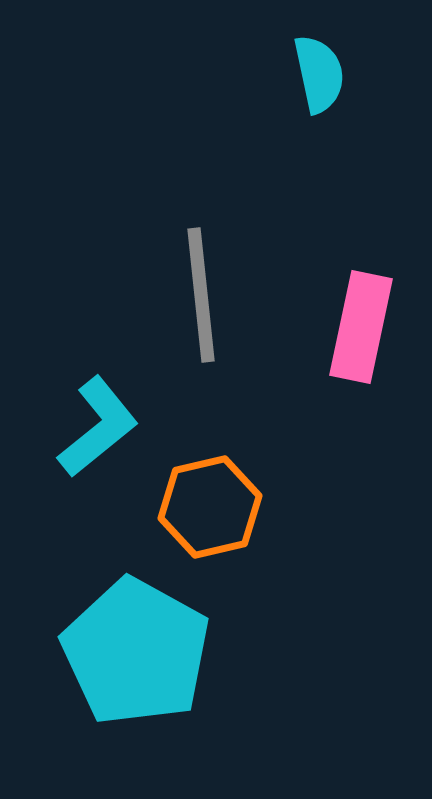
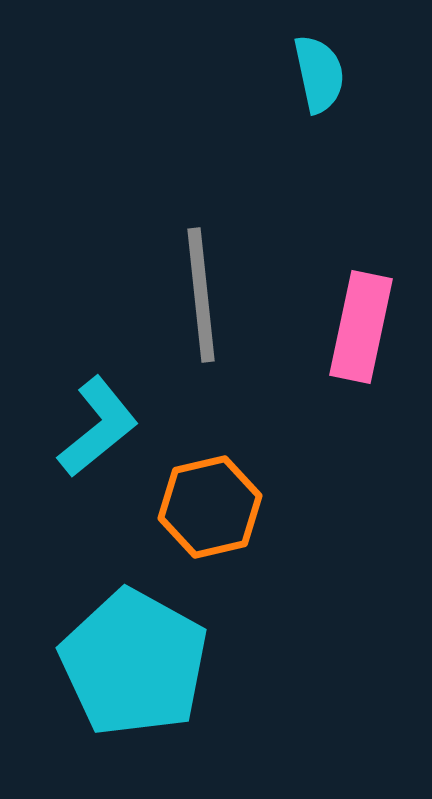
cyan pentagon: moved 2 px left, 11 px down
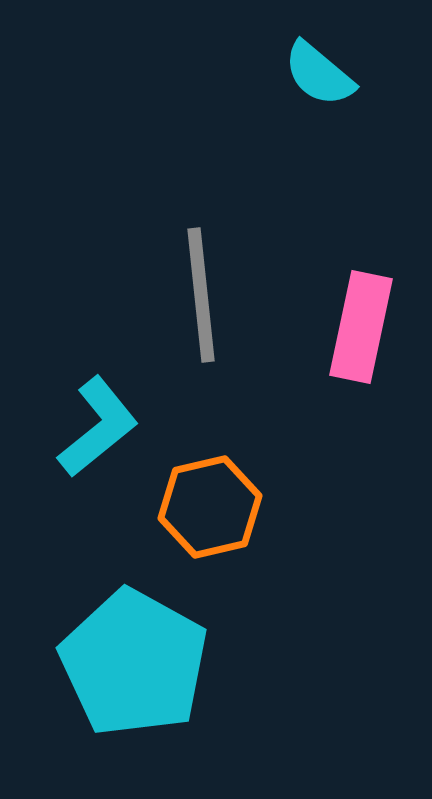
cyan semicircle: rotated 142 degrees clockwise
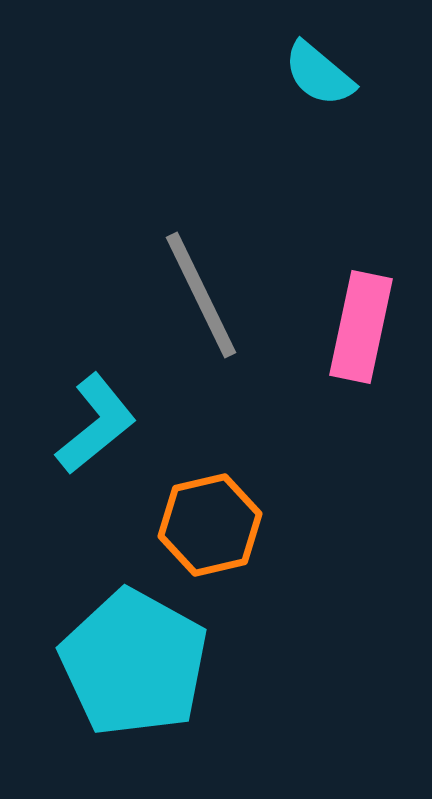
gray line: rotated 20 degrees counterclockwise
cyan L-shape: moved 2 px left, 3 px up
orange hexagon: moved 18 px down
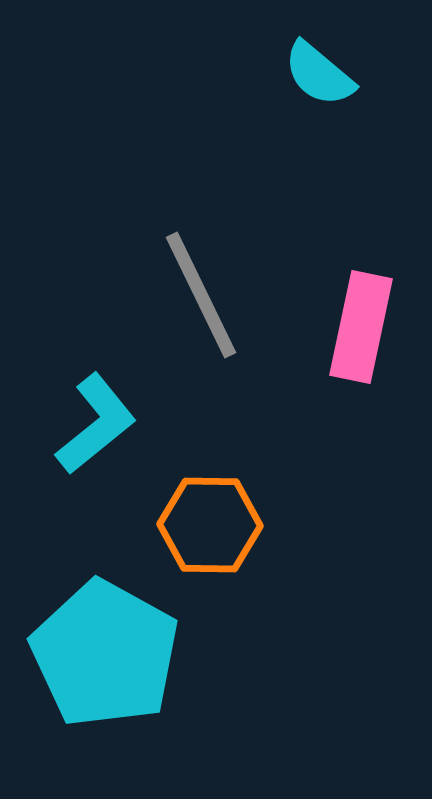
orange hexagon: rotated 14 degrees clockwise
cyan pentagon: moved 29 px left, 9 px up
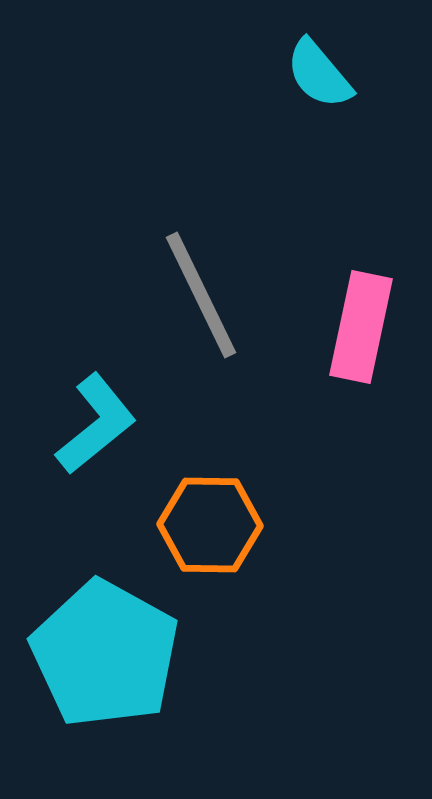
cyan semicircle: rotated 10 degrees clockwise
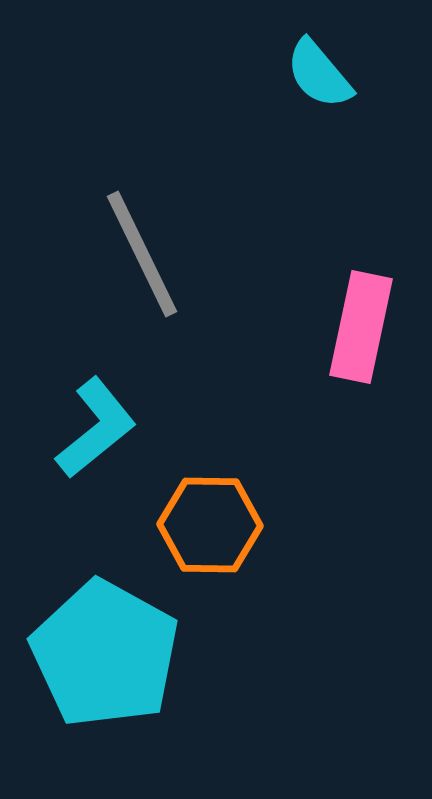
gray line: moved 59 px left, 41 px up
cyan L-shape: moved 4 px down
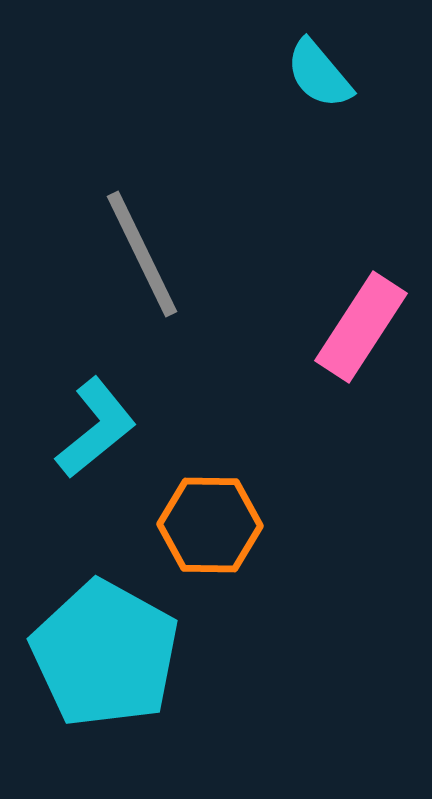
pink rectangle: rotated 21 degrees clockwise
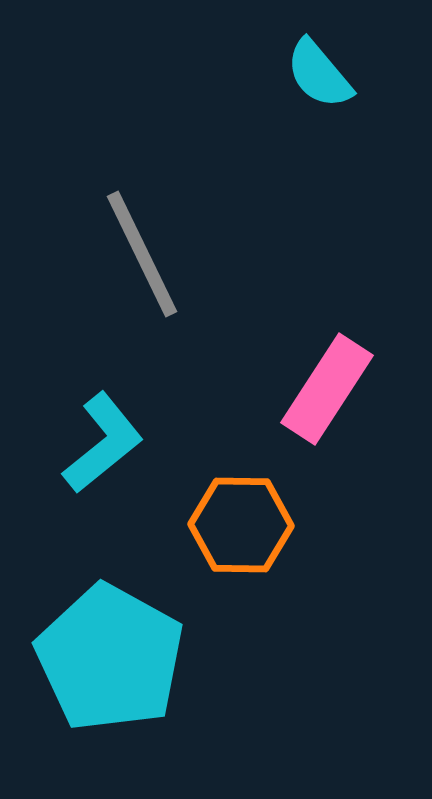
pink rectangle: moved 34 px left, 62 px down
cyan L-shape: moved 7 px right, 15 px down
orange hexagon: moved 31 px right
cyan pentagon: moved 5 px right, 4 px down
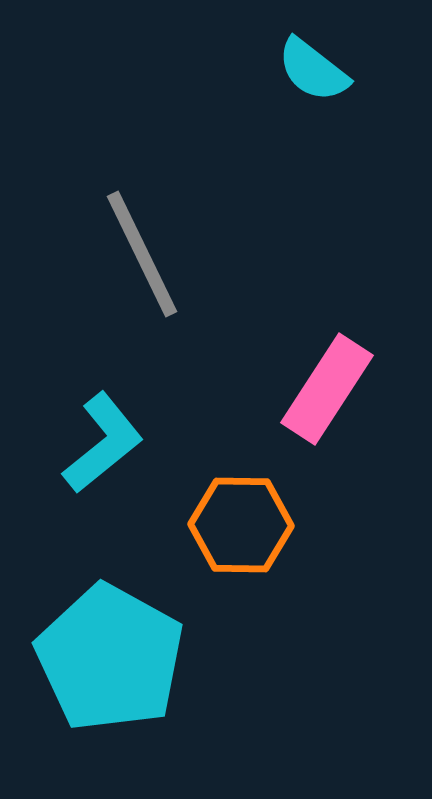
cyan semicircle: moved 6 px left, 4 px up; rotated 12 degrees counterclockwise
